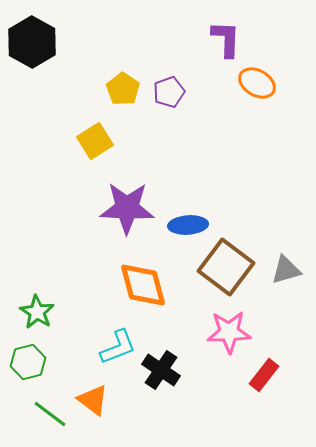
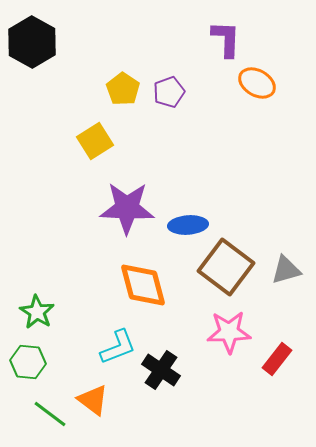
green hexagon: rotated 20 degrees clockwise
red rectangle: moved 13 px right, 16 px up
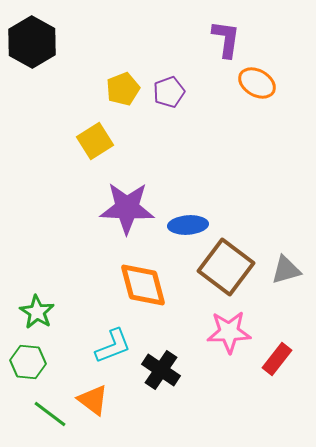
purple L-shape: rotated 6 degrees clockwise
yellow pentagon: rotated 16 degrees clockwise
cyan L-shape: moved 5 px left, 1 px up
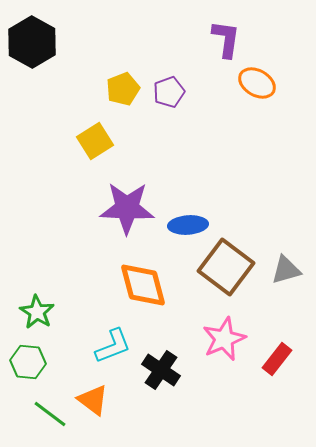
pink star: moved 5 px left, 7 px down; rotated 21 degrees counterclockwise
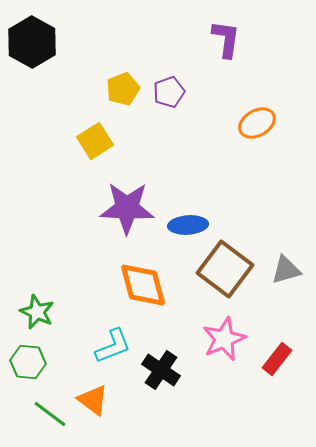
orange ellipse: moved 40 px down; rotated 60 degrees counterclockwise
brown square: moved 1 px left, 2 px down
green star: rotated 8 degrees counterclockwise
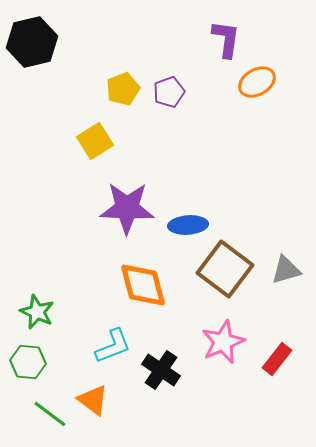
black hexagon: rotated 18 degrees clockwise
orange ellipse: moved 41 px up
pink star: moved 1 px left, 3 px down
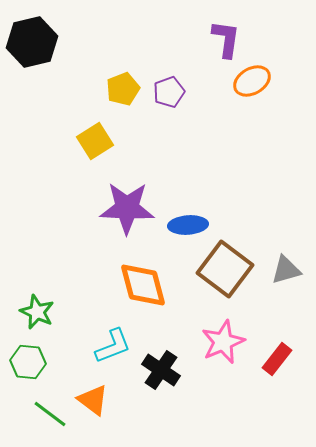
orange ellipse: moved 5 px left, 1 px up
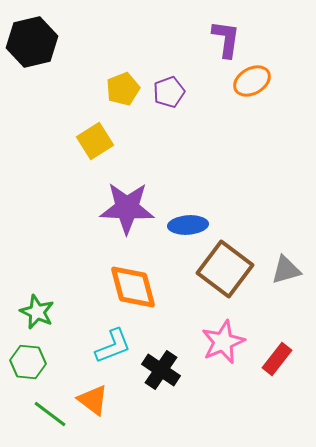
orange diamond: moved 10 px left, 2 px down
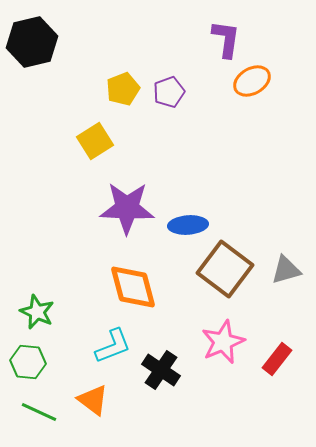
green line: moved 11 px left, 2 px up; rotated 12 degrees counterclockwise
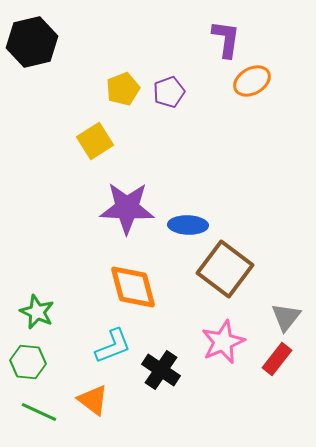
blue ellipse: rotated 6 degrees clockwise
gray triangle: moved 47 px down; rotated 36 degrees counterclockwise
